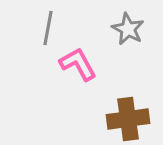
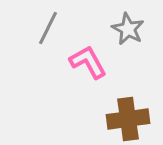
gray line: rotated 16 degrees clockwise
pink L-shape: moved 10 px right, 2 px up
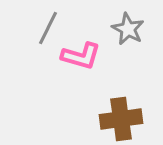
pink L-shape: moved 7 px left, 6 px up; rotated 135 degrees clockwise
brown cross: moved 7 px left
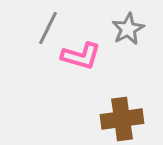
gray star: rotated 16 degrees clockwise
brown cross: moved 1 px right
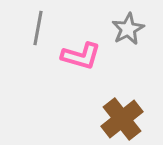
gray line: moved 10 px left; rotated 16 degrees counterclockwise
brown cross: rotated 30 degrees counterclockwise
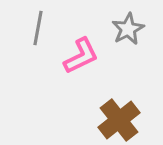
pink L-shape: rotated 42 degrees counterclockwise
brown cross: moved 3 px left, 1 px down
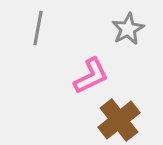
pink L-shape: moved 10 px right, 20 px down
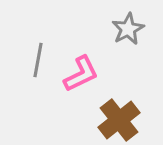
gray line: moved 32 px down
pink L-shape: moved 10 px left, 2 px up
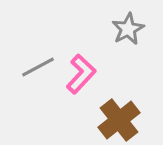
gray line: moved 7 px down; rotated 52 degrees clockwise
pink L-shape: rotated 21 degrees counterclockwise
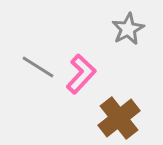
gray line: rotated 60 degrees clockwise
brown cross: moved 2 px up
